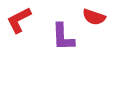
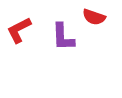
red L-shape: moved 10 px down
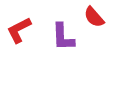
red semicircle: rotated 30 degrees clockwise
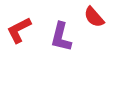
purple L-shape: moved 2 px left; rotated 16 degrees clockwise
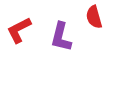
red semicircle: rotated 25 degrees clockwise
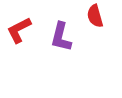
red semicircle: moved 1 px right, 1 px up
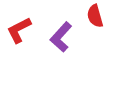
purple L-shape: rotated 28 degrees clockwise
